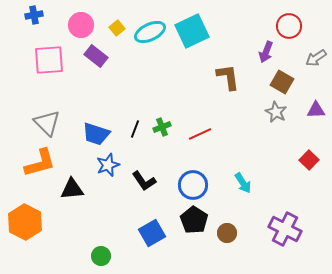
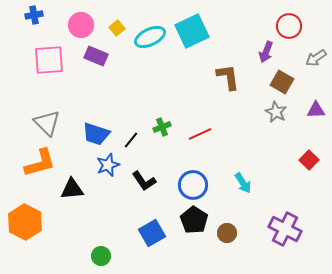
cyan ellipse: moved 5 px down
purple rectangle: rotated 15 degrees counterclockwise
black line: moved 4 px left, 11 px down; rotated 18 degrees clockwise
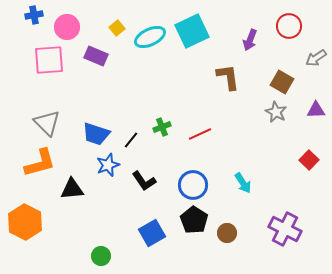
pink circle: moved 14 px left, 2 px down
purple arrow: moved 16 px left, 12 px up
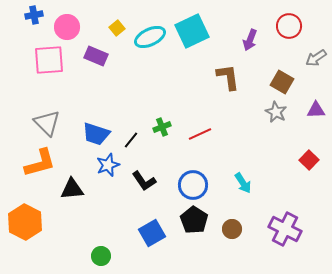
brown circle: moved 5 px right, 4 px up
